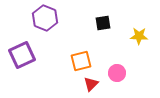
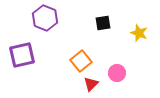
yellow star: moved 3 px up; rotated 18 degrees clockwise
purple square: rotated 12 degrees clockwise
orange square: rotated 25 degrees counterclockwise
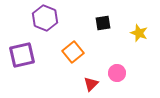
orange square: moved 8 px left, 9 px up
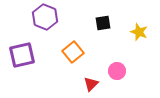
purple hexagon: moved 1 px up
yellow star: moved 1 px up
pink circle: moved 2 px up
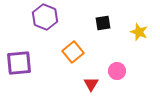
purple square: moved 3 px left, 8 px down; rotated 8 degrees clockwise
red triangle: rotated 14 degrees counterclockwise
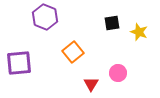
black square: moved 9 px right
pink circle: moved 1 px right, 2 px down
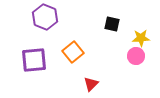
black square: moved 1 px down; rotated 21 degrees clockwise
yellow star: moved 2 px right, 6 px down; rotated 24 degrees counterclockwise
purple square: moved 15 px right, 3 px up
pink circle: moved 18 px right, 17 px up
red triangle: rotated 14 degrees clockwise
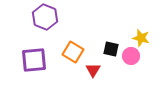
black square: moved 1 px left, 25 px down
yellow star: rotated 18 degrees clockwise
orange square: rotated 20 degrees counterclockwise
pink circle: moved 5 px left
red triangle: moved 2 px right, 14 px up; rotated 14 degrees counterclockwise
